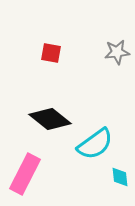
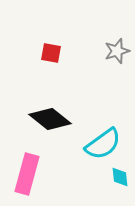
gray star: moved 1 px up; rotated 10 degrees counterclockwise
cyan semicircle: moved 8 px right
pink rectangle: moved 2 px right; rotated 12 degrees counterclockwise
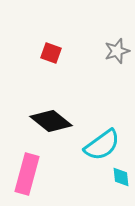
red square: rotated 10 degrees clockwise
black diamond: moved 1 px right, 2 px down
cyan semicircle: moved 1 px left, 1 px down
cyan diamond: moved 1 px right
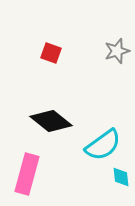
cyan semicircle: moved 1 px right
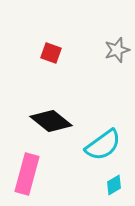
gray star: moved 1 px up
cyan diamond: moved 7 px left, 8 px down; rotated 65 degrees clockwise
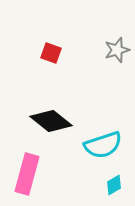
cyan semicircle: rotated 18 degrees clockwise
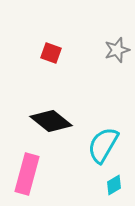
cyan semicircle: rotated 138 degrees clockwise
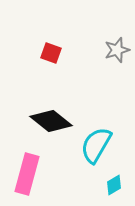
cyan semicircle: moved 7 px left
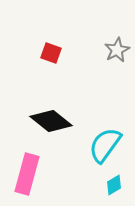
gray star: rotated 10 degrees counterclockwise
cyan semicircle: moved 9 px right; rotated 6 degrees clockwise
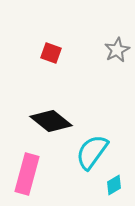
cyan semicircle: moved 13 px left, 7 px down
